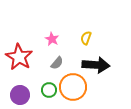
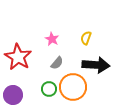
red star: moved 1 px left
green circle: moved 1 px up
purple circle: moved 7 px left
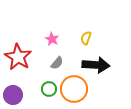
orange circle: moved 1 px right, 2 px down
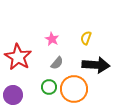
green circle: moved 2 px up
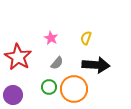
pink star: moved 1 px left, 1 px up
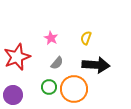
red star: moved 1 px left; rotated 20 degrees clockwise
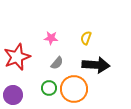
pink star: rotated 24 degrees counterclockwise
green circle: moved 1 px down
